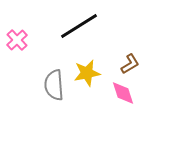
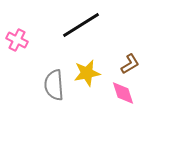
black line: moved 2 px right, 1 px up
pink cross: rotated 20 degrees counterclockwise
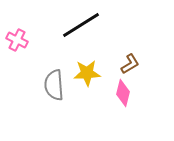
yellow star: rotated 8 degrees clockwise
pink diamond: rotated 32 degrees clockwise
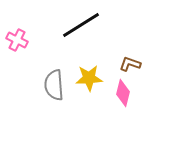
brown L-shape: rotated 130 degrees counterclockwise
yellow star: moved 2 px right, 5 px down
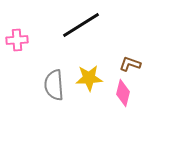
pink cross: rotated 30 degrees counterclockwise
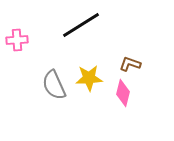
gray semicircle: rotated 20 degrees counterclockwise
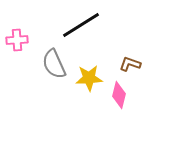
gray semicircle: moved 21 px up
pink diamond: moved 4 px left, 2 px down
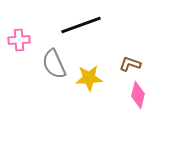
black line: rotated 12 degrees clockwise
pink cross: moved 2 px right
pink diamond: moved 19 px right
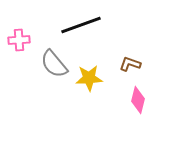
gray semicircle: rotated 16 degrees counterclockwise
pink diamond: moved 5 px down
